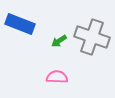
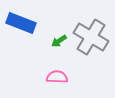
blue rectangle: moved 1 px right, 1 px up
gray cross: moved 1 px left; rotated 12 degrees clockwise
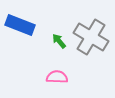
blue rectangle: moved 1 px left, 2 px down
green arrow: rotated 84 degrees clockwise
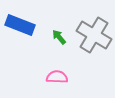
gray cross: moved 3 px right, 2 px up
green arrow: moved 4 px up
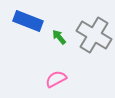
blue rectangle: moved 8 px right, 4 px up
pink semicircle: moved 1 px left, 2 px down; rotated 30 degrees counterclockwise
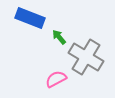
blue rectangle: moved 2 px right, 3 px up
gray cross: moved 8 px left, 22 px down
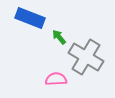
pink semicircle: rotated 25 degrees clockwise
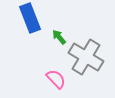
blue rectangle: rotated 48 degrees clockwise
pink semicircle: rotated 50 degrees clockwise
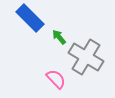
blue rectangle: rotated 24 degrees counterclockwise
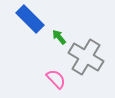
blue rectangle: moved 1 px down
